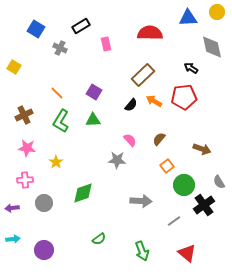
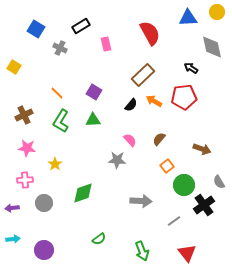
red semicircle: rotated 60 degrees clockwise
yellow star: moved 1 px left, 2 px down
red triangle: rotated 12 degrees clockwise
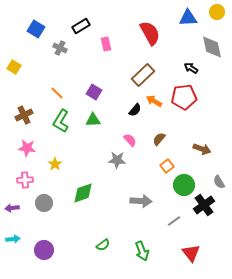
black semicircle: moved 4 px right, 5 px down
green semicircle: moved 4 px right, 6 px down
red triangle: moved 4 px right
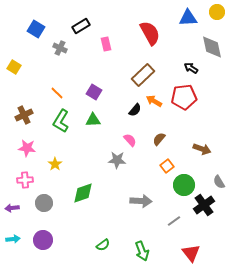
purple circle: moved 1 px left, 10 px up
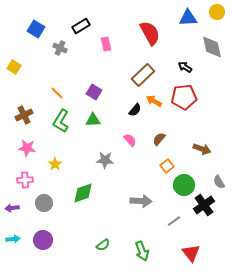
black arrow: moved 6 px left, 1 px up
gray star: moved 12 px left
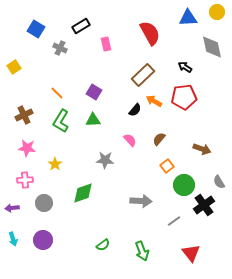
yellow square: rotated 24 degrees clockwise
cyan arrow: rotated 80 degrees clockwise
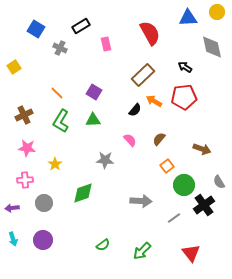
gray line: moved 3 px up
green arrow: rotated 66 degrees clockwise
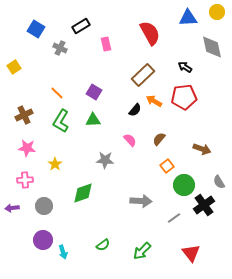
gray circle: moved 3 px down
cyan arrow: moved 50 px right, 13 px down
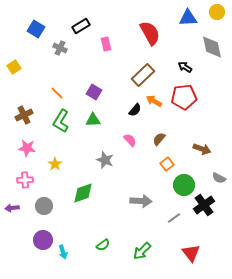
gray star: rotated 18 degrees clockwise
orange square: moved 2 px up
gray semicircle: moved 4 px up; rotated 32 degrees counterclockwise
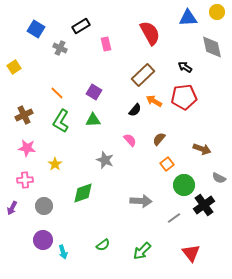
purple arrow: rotated 56 degrees counterclockwise
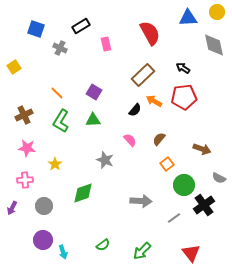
blue square: rotated 12 degrees counterclockwise
gray diamond: moved 2 px right, 2 px up
black arrow: moved 2 px left, 1 px down
